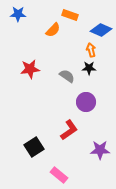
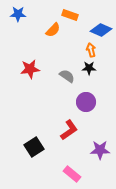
pink rectangle: moved 13 px right, 1 px up
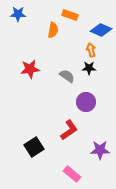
orange semicircle: rotated 35 degrees counterclockwise
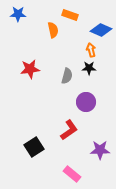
orange semicircle: rotated 21 degrees counterclockwise
gray semicircle: rotated 70 degrees clockwise
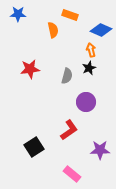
black star: rotated 24 degrees counterclockwise
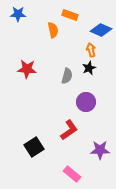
red star: moved 3 px left; rotated 12 degrees clockwise
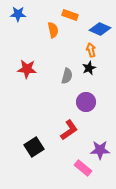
blue diamond: moved 1 px left, 1 px up
pink rectangle: moved 11 px right, 6 px up
